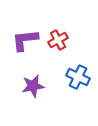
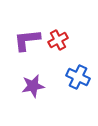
purple L-shape: moved 2 px right
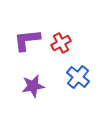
red cross: moved 3 px right, 3 px down
blue cross: rotated 15 degrees clockwise
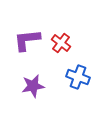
red cross: rotated 24 degrees counterclockwise
blue cross: rotated 20 degrees counterclockwise
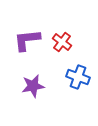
red cross: moved 1 px right, 1 px up
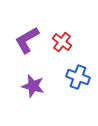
purple L-shape: rotated 24 degrees counterclockwise
purple star: rotated 25 degrees clockwise
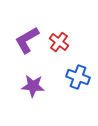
red cross: moved 3 px left
purple star: rotated 10 degrees counterclockwise
